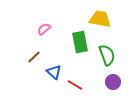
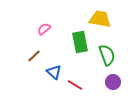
brown line: moved 1 px up
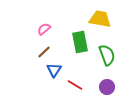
brown line: moved 10 px right, 4 px up
blue triangle: moved 2 px up; rotated 21 degrees clockwise
purple circle: moved 6 px left, 5 px down
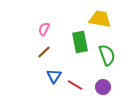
pink semicircle: rotated 24 degrees counterclockwise
blue triangle: moved 6 px down
purple circle: moved 4 px left
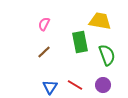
yellow trapezoid: moved 2 px down
pink semicircle: moved 5 px up
blue triangle: moved 4 px left, 11 px down
purple circle: moved 2 px up
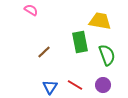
pink semicircle: moved 13 px left, 14 px up; rotated 96 degrees clockwise
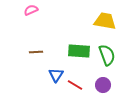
pink semicircle: rotated 56 degrees counterclockwise
yellow trapezoid: moved 5 px right
green rectangle: moved 1 px left, 9 px down; rotated 75 degrees counterclockwise
brown line: moved 8 px left; rotated 40 degrees clockwise
blue triangle: moved 6 px right, 12 px up
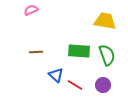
blue triangle: rotated 21 degrees counterclockwise
